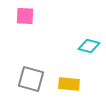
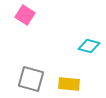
pink square: moved 1 px up; rotated 30 degrees clockwise
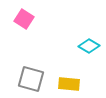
pink square: moved 1 px left, 4 px down
cyan diamond: rotated 15 degrees clockwise
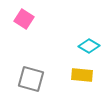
yellow rectangle: moved 13 px right, 9 px up
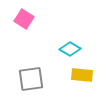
cyan diamond: moved 19 px left, 3 px down
gray square: rotated 24 degrees counterclockwise
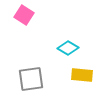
pink square: moved 4 px up
cyan diamond: moved 2 px left, 1 px up
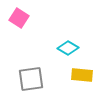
pink square: moved 5 px left, 3 px down
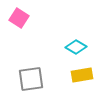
cyan diamond: moved 8 px right, 1 px up
yellow rectangle: rotated 15 degrees counterclockwise
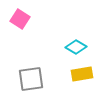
pink square: moved 1 px right, 1 px down
yellow rectangle: moved 1 px up
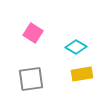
pink square: moved 13 px right, 14 px down
